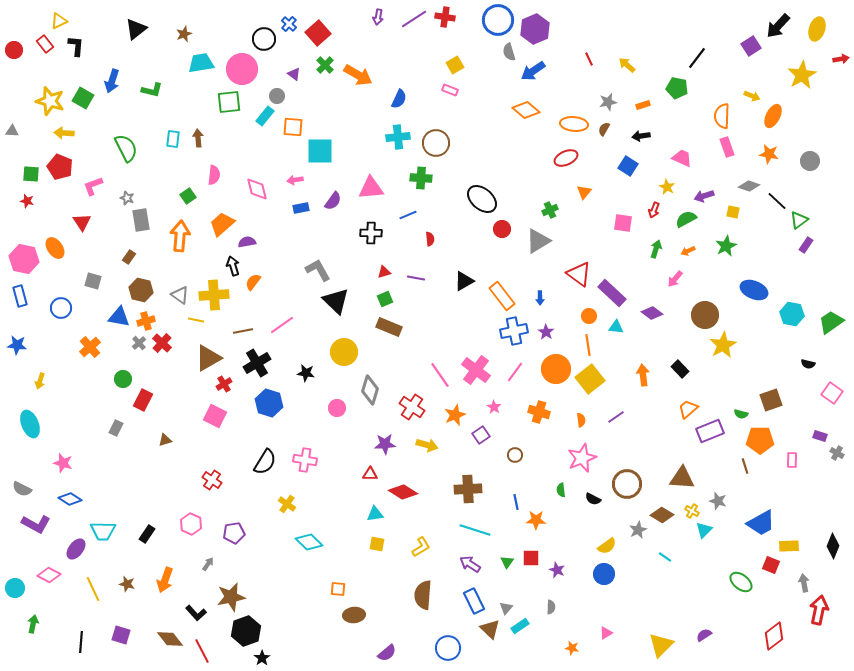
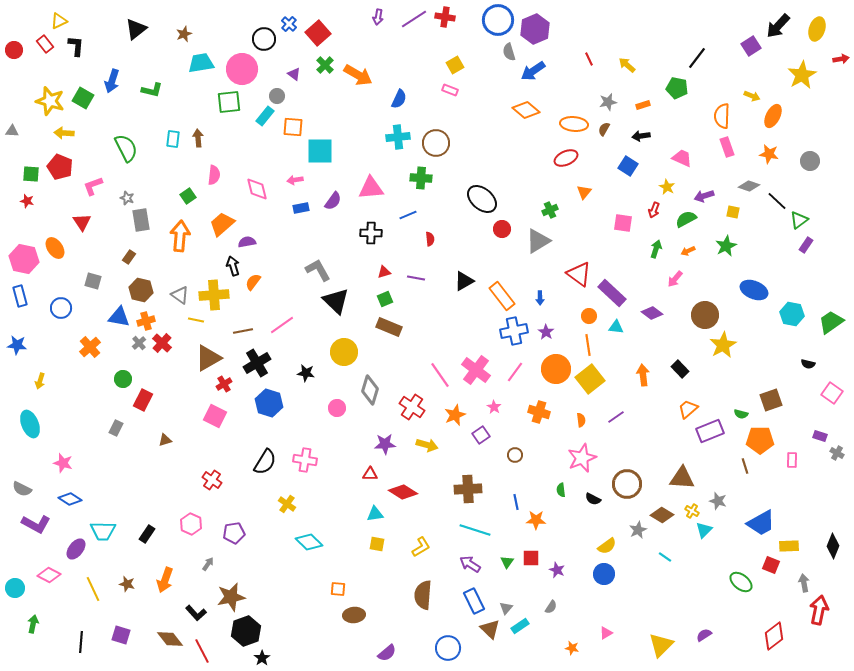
gray semicircle at (551, 607): rotated 32 degrees clockwise
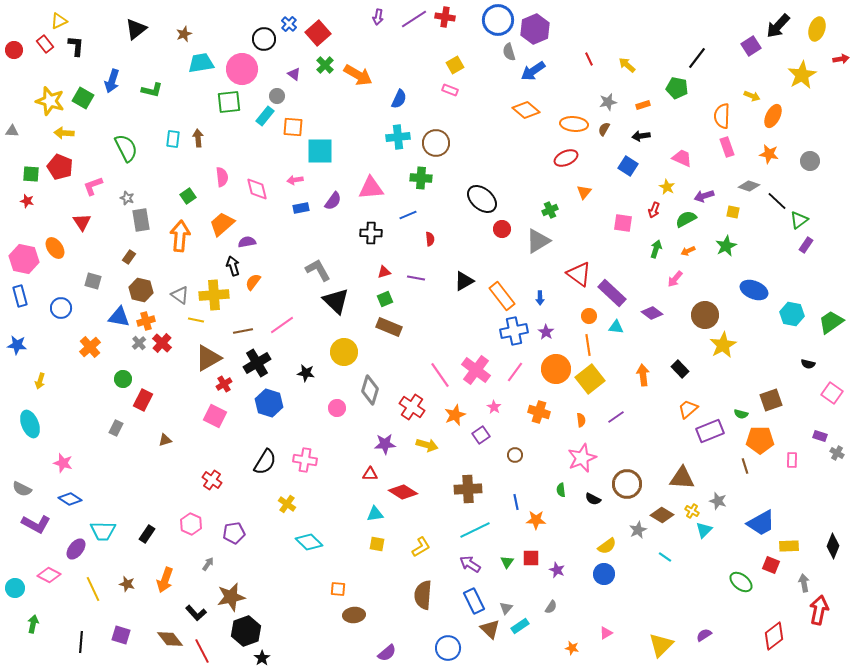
pink semicircle at (214, 175): moved 8 px right, 2 px down; rotated 12 degrees counterclockwise
cyan line at (475, 530): rotated 44 degrees counterclockwise
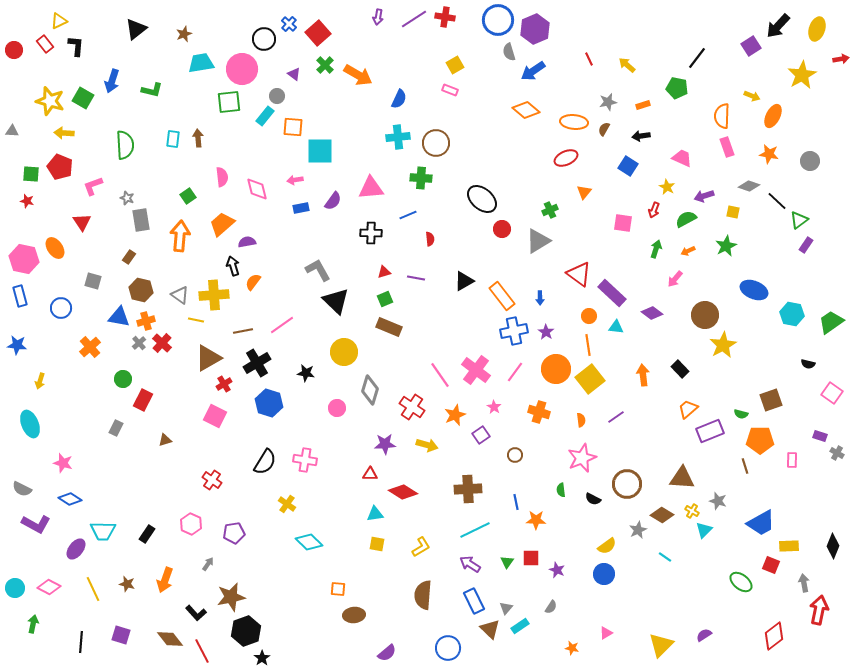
orange ellipse at (574, 124): moved 2 px up
green semicircle at (126, 148): moved 1 px left, 3 px up; rotated 24 degrees clockwise
pink diamond at (49, 575): moved 12 px down
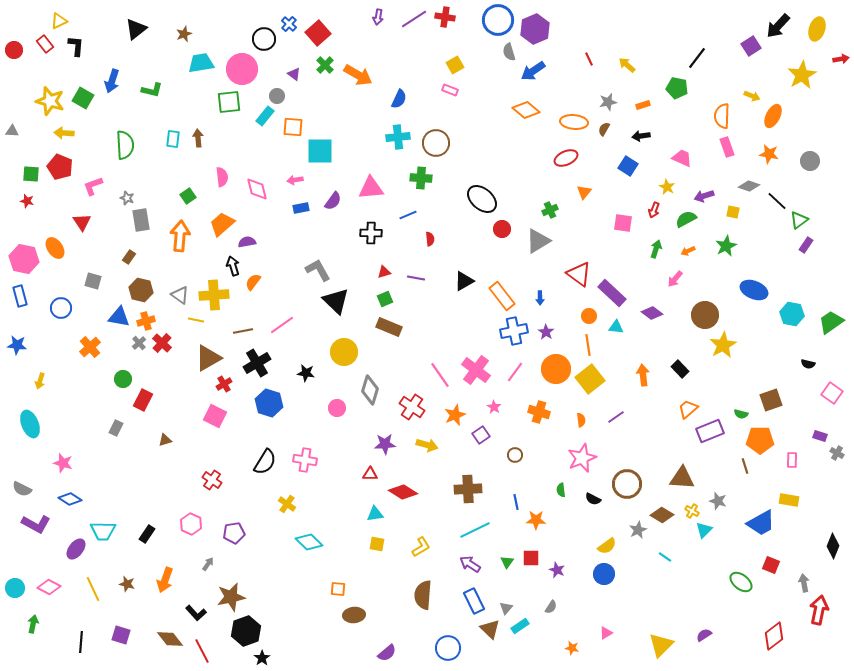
yellow rectangle at (789, 546): moved 46 px up; rotated 12 degrees clockwise
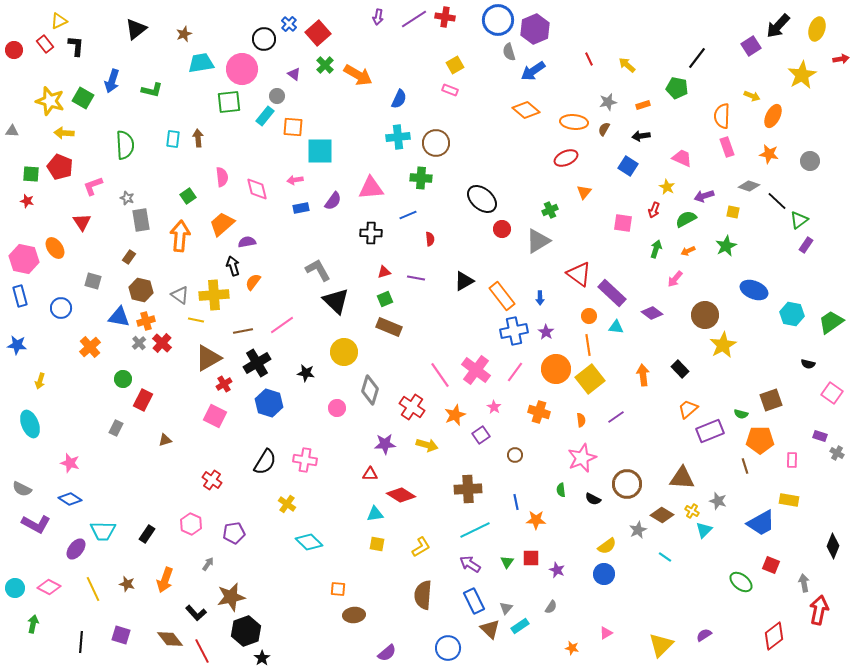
pink star at (63, 463): moved 7 px right
red diamond at (403, 492): moved 2 px left, 3 px down
